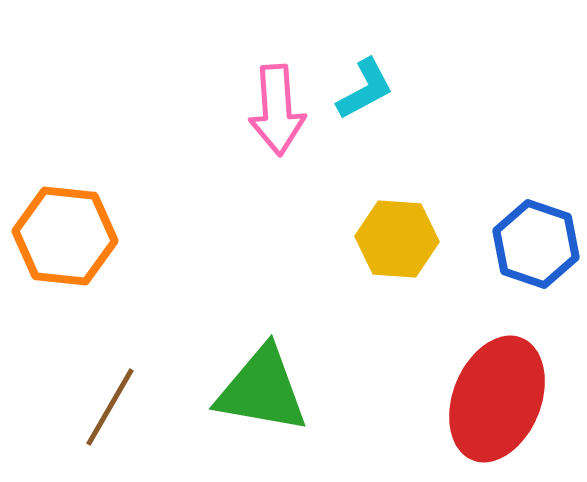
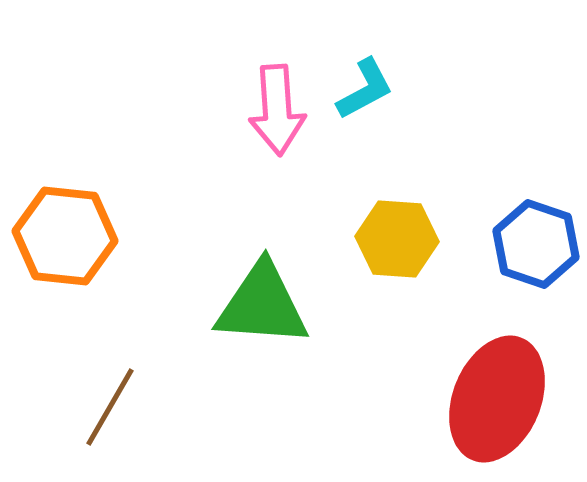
green triangle: moved 85 px up; rotated 6 degrees counterclockwise
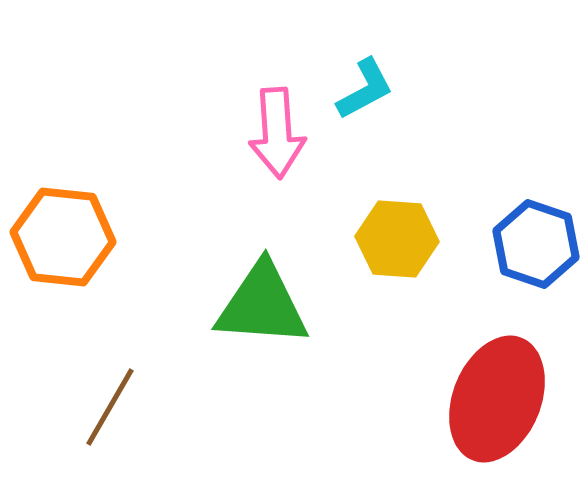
pink arrow: moved 23 px down
orange hexagon: moved 2 px left, 1 px down
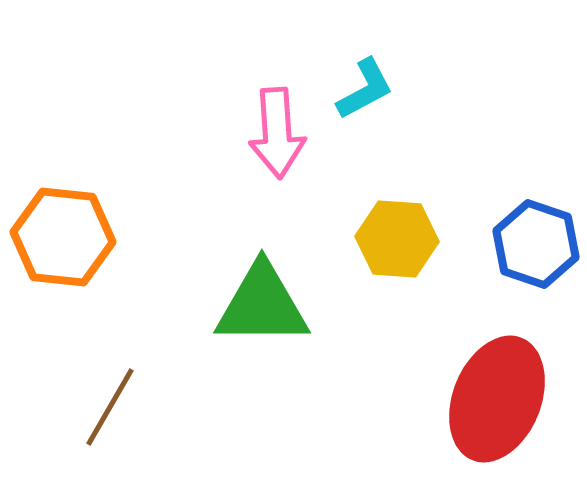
green triangle: rotated 4 degrees counterclockwise
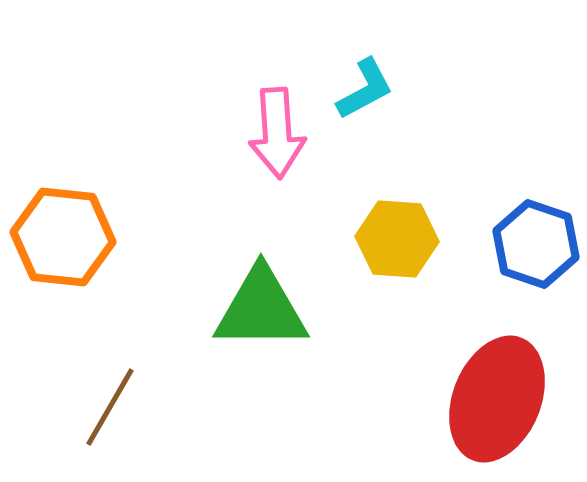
green triangle: moved 1 px left, 4 px down
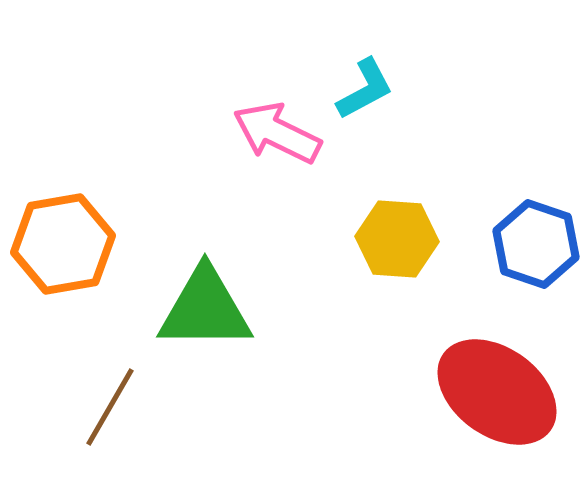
pink arrow: rotated 120 degrees clockwise
orange hexagon: moved 7 px down; rotated 16 degrees counterclockwise
green triangle: moved 56 px left
red ellipse: moved 7 px up; rotated 76 degrees counterclockwise
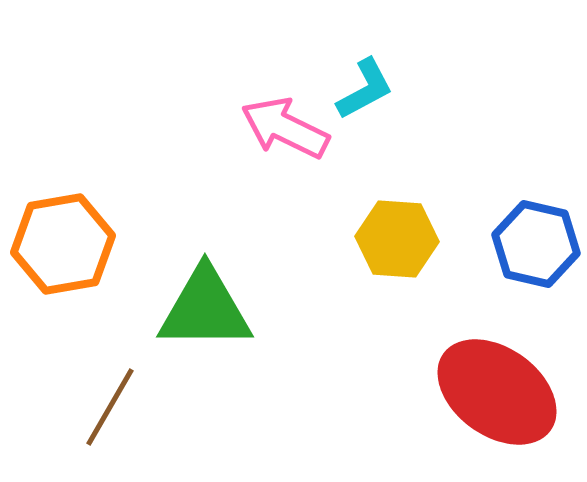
pink arrow: moved 8 px right, 5 px up
blue hexagon: rotated 6 degrees counterclockwise
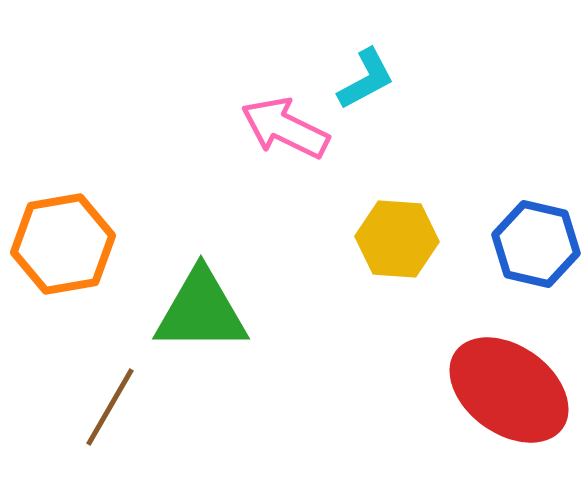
cyan L-shape: moved 1 px right, 10 px up
green triangle: moved 4 px left, 2 px down
red ellipse: moved 12 px right, 2 px up
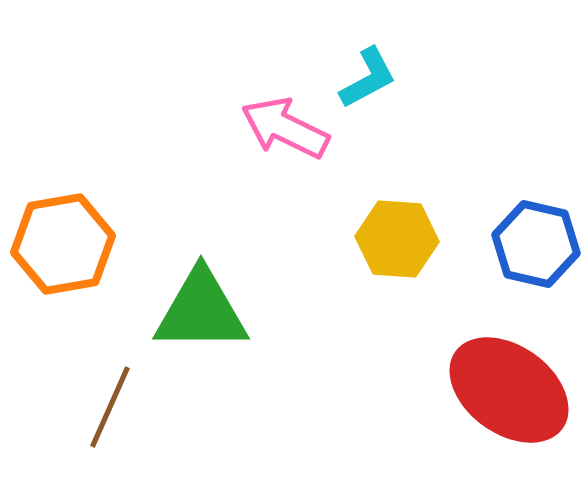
cyan L-shape: moved 2 px right, 1 px up
brown line: rotated 6 degrees counterclockwise
